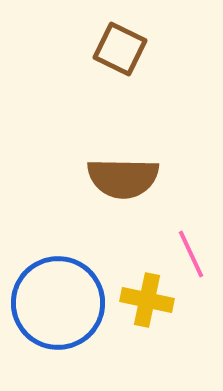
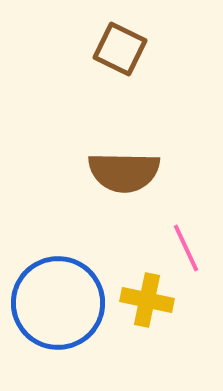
brown semicircle: moved 1 px right, 6 px up
pink line: moved 5 px left, 6 px up
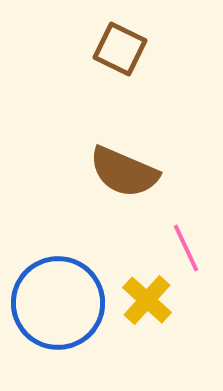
brown semicircle: rotated 22 degrees clockwise
yellow cross: rotated 30 degrees clockwise
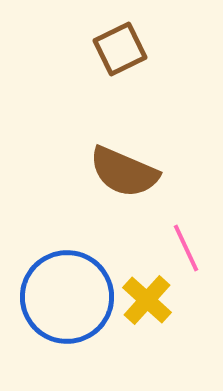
brown square: rotated 38 degrees clockwise
blue circle: moved 9 px right, 6 px up
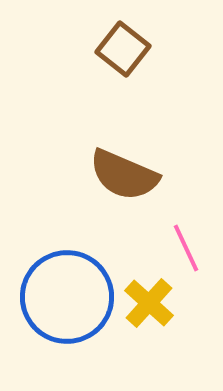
brown square: moved 3 px right; rotated 26 degrees counterclockwise
brown semicircle: moved 3 px down
yellow cross: moved 2 px right, 3 px down
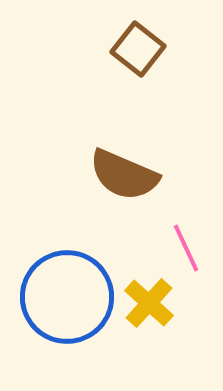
brown square: moved 15 px right
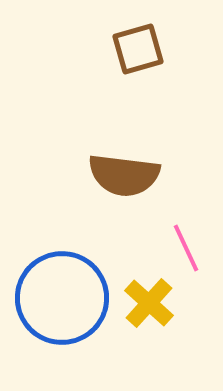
brown square: rotated 36 degrees clockwise
brown semicircle: rotated 16 degrees counterclockwise
blue circle: moved 5 px left, 1 px down
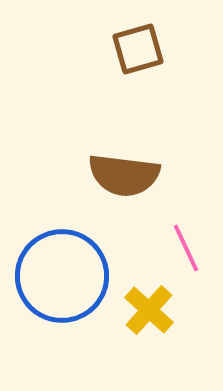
blue circle: moved 22 px up
yellow cross: moved 7 px down
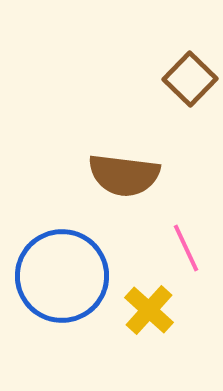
brown square: moved 52 px right, 30 px down; rotated 30 degrees counterclockwise
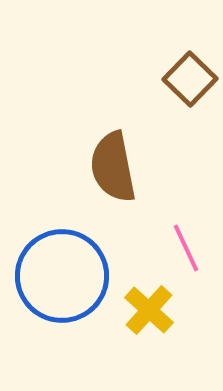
brown semicircle: moved 11 px left, 8 px up; rotated 72 degrees clockwise
